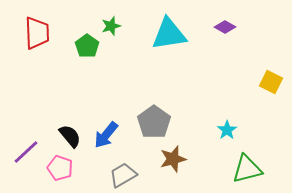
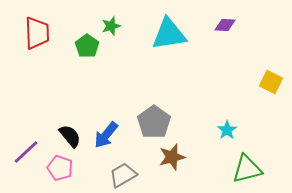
purple diamond: moved 2 px up; rotated 25 degrees counterclockwise
brown star: moved 1 px left, 2 px up
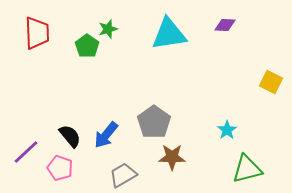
green star: moved 3 px left, 3 px down
brown star: rotated 16 degrees clockwise
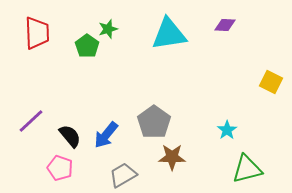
purple line: moved 5 px right, 31 px up
